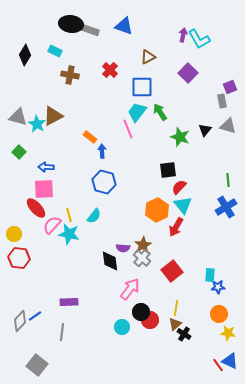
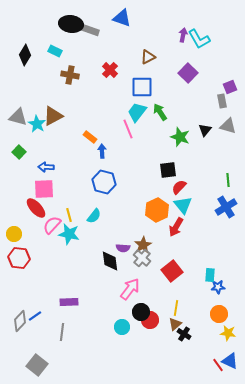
blue triangle at (124, 26): moved 2 px left, 8 px up
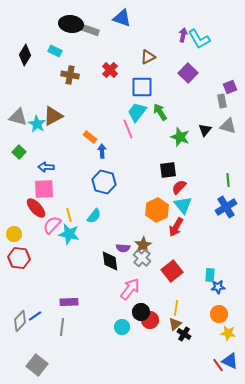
gray line at (62, 332): moved 5 px up
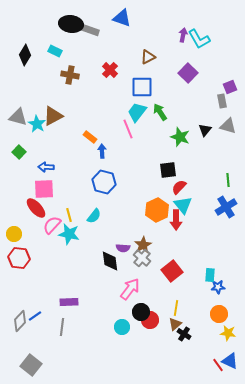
red arrow at (176, 227): moved 7 px up; rotated 30 degrees counterclockwise
gray square at (37, 365): moved 6 px left
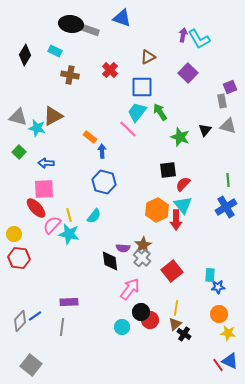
cyan star at (37, 124): moved 4 px down; rotated 18 degrees counterclockwise
pink line at (128, 129): rotated 24 degrees counterclockwise
blue arrow at (46, 167): moved 4 px up
red semicircle at (179, 187): moved 4 px right, 3 px up
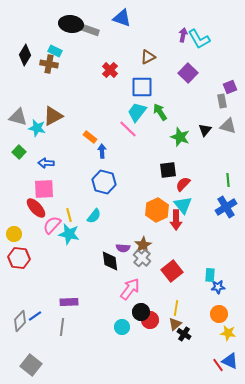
brown cross at (70, 75): moved 21 px left, 11 px up
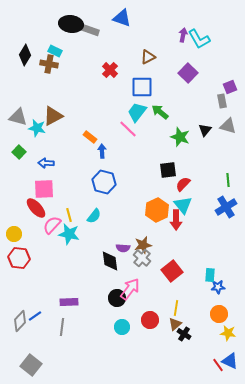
green arrow at (160, 112): rotated 18 degrees counterclockwise
brown star at (143, 245): rotated 18 degrees clockwise
black circle at (141, 312): moved 24 px left, 14 px up
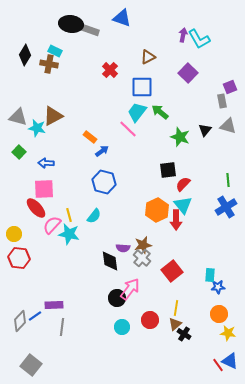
blue arrow at (102, 151): rotated 56 degrees clockwise
purple rectangle at (69, 302): moved 15 px left, 3 px down
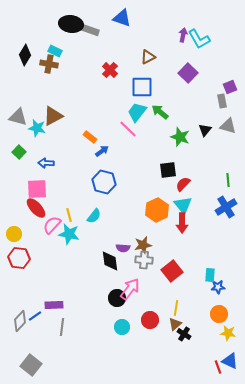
pink square at (44, 189): moved 7 px left
red arrow at (176, 220): moved 6 px right, 3 px down
gray cross at (142, 258): moved 2 px right, 2 px down; rotated 36 degrees counterclockwise
red line at (218, 365): moved 2 px down; rotated 16 degrees clockwise
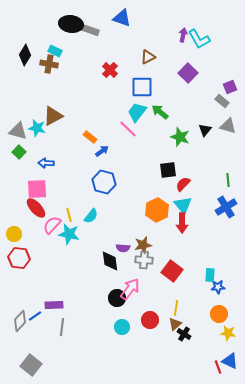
gray rectangle at (222, 101): rotated 40 degrees counterclockwise
gray triangle at (18, 117): moved 14 px down
cyan semicircle at (94, 216): moved 3 px left
red square at (172, 271): rotated 15 degrees counterclockwise
